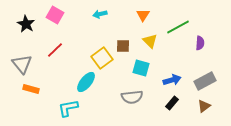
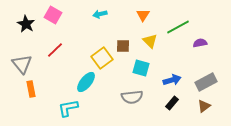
pink square: moved 2 px left
purple semicircle: rotated 104 degrees counterclockwise
gray rectangle: moved 1 px right, 1 px down
orange rectangle: rotated 63 degrees clockwise
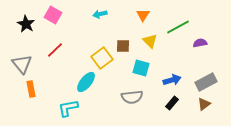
brown triangle: moved 2 px up
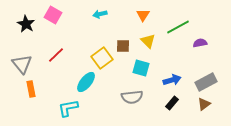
yellow triangle: moved 2 px left
red line: moved 1 px right, 5 px down
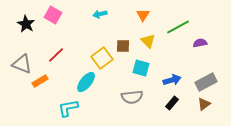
gray triangle: rotated 30 degrees counterclockwise
orange rectangle: moved 9 px right, 8 px up; rotated 70 degrees clockwise
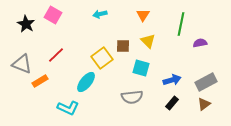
green line: moved 3 px right, 3 px up; rotated 50 degrees counterclockwise
cyan L-shape: rotated 145 degrees counterclockwise
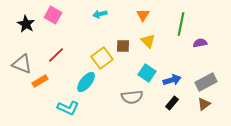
cyan square: moved 6 px right, 5 px down; rotated 18 degrees clockwise
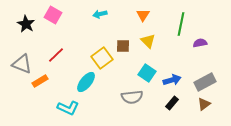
gray rectangle: moved 1 px left
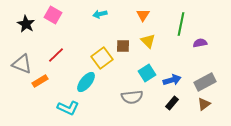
cyan square: rotated 24 degrees clockwise
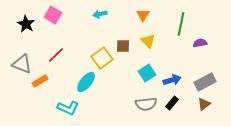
gray semicircle: moved 14 px right, 7 px down
